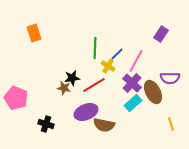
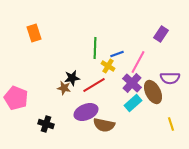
blue line: rotated 24 degrees clockwise
pink line: moved 2 px right, 1 px down
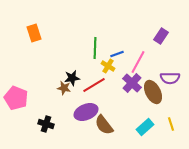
purple rectangle: moved 2 px down
cyan rectangle: moved 12 px right, 24 px down
brown semicircle: rotated 40 degrees clockwise
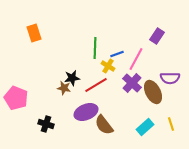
purple rectangle: moved 4 px left
pink line: moved 2 px left, 3 px up
red line: moved 2 px right
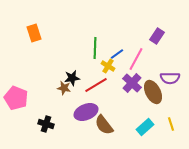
blue line: rotated 16 degrees counterclockwise
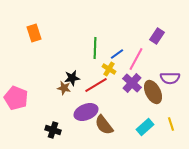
yellow cross: moved 1 px right, 3 px down
black cross: moved 7 px right, 6 px down
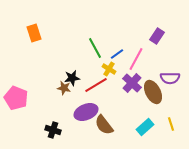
green line: rotated 30 degrees counterclockwise
